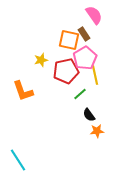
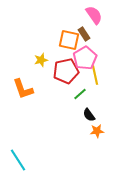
orange L-shape: moved 2 px up
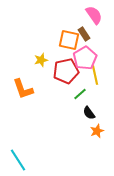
black semicircle: moved 2 px up
orange star: rotated 16 degrees counterclockwise
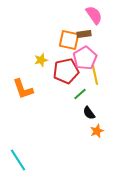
brown rectangle: rotated 64 degrees counterclockwise
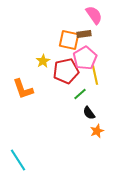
yellow star: moved 2 px right, 1 px down; rotated 16 degrees counterclockwise
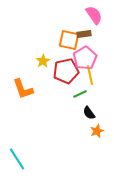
yellow line: moved 5 px left
green line: rotated 16 degrees clockwise
cyan line: moved 1 px left, 1 px up
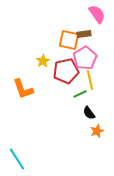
pink semicircle: moved 3 px right, 1 px up
yellow line: moved 5 px down
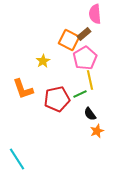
pink semicircle: moved 2 px left; rotated 150 degrees counterclockwise
brown rectangle: rotated 32 degrees counterclockwise
orange square: rotated 15 degrees clockwise
red pentagon: moved 9 px left, 28 px down
black semicircle: moved 1 px right, 1 px down
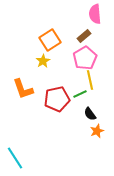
brown rectangle: moved 2 px down
orange square: moved 19 px left; rotated 30 degrees clockwise
cyan line: moved 2 px left, 1 px up
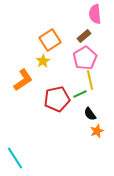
orange L-shape: moved 9 px up; rotated 105 degrees counterclockwise
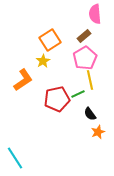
green line: moved 2 px left
orange star: moved 1 px right, 1 px down
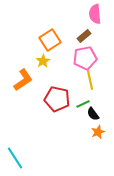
pink pentagon: rotated 20 degrees clockwise
green line: moved 5 px right, 10 px down
red pentagon: rotated 25 degrees clockwise
black semicircle: moved 3 px right
